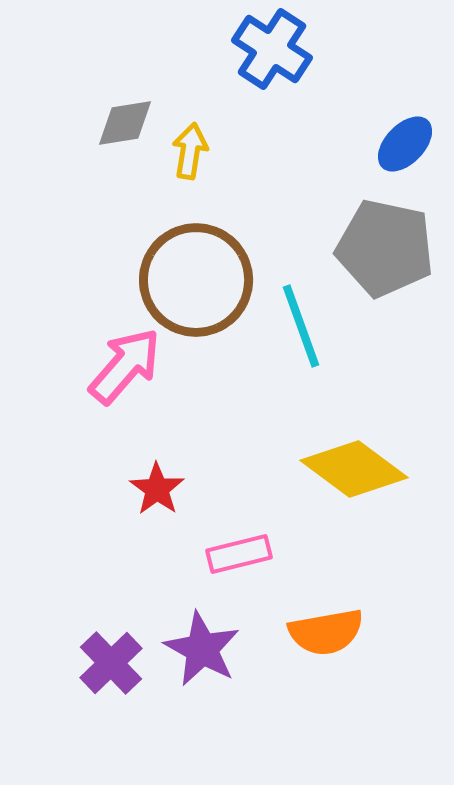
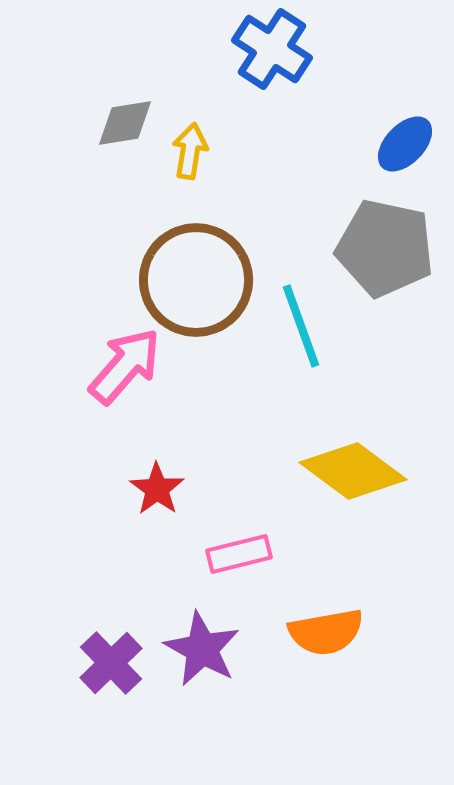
yellow diamond: moved 1 px left, 2 px down
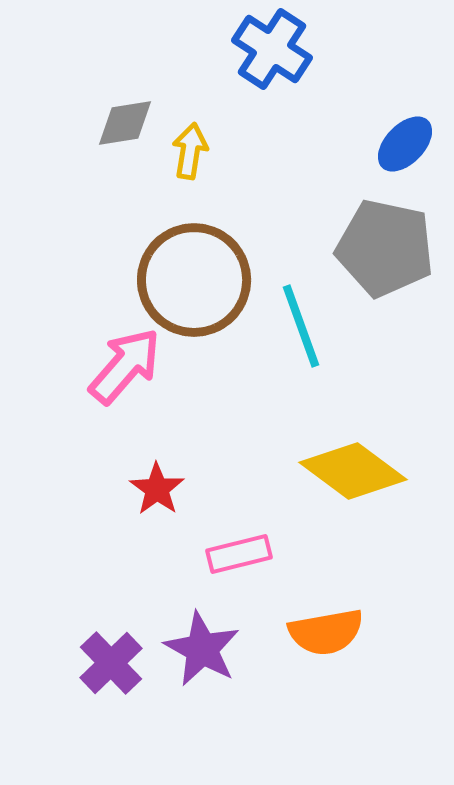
brown circle: moved 2 px left
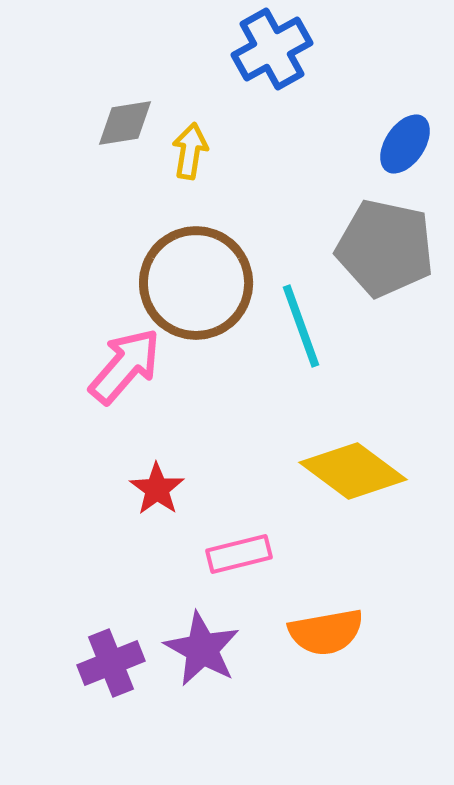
blue cross: rotated 28 degrees clockwise
blue ellipse: rotated 10 degrees counterclockwise
brown circle: moved 2 px right, 3 px down
purple cross: rotated 22 degrees clockwise
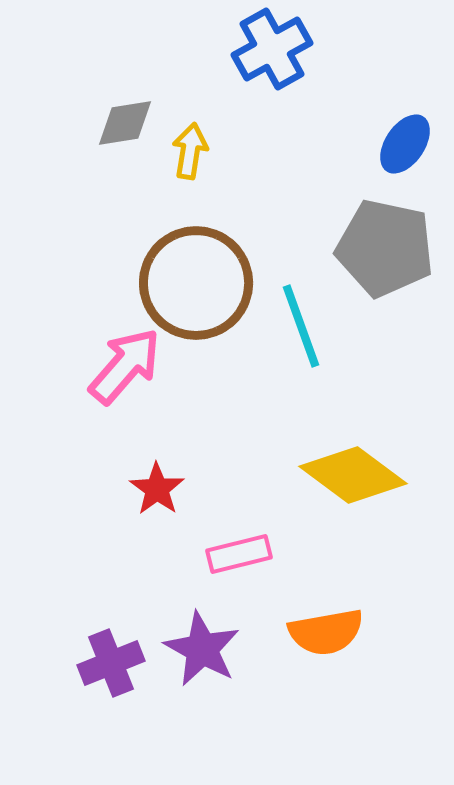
yellow diamond: moved 4 px down
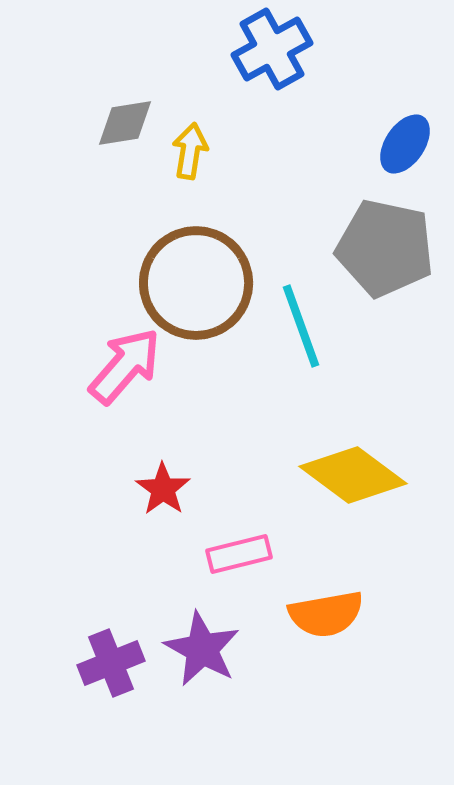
red star: moved 6 px right
orange semicircle: moved 18 px up
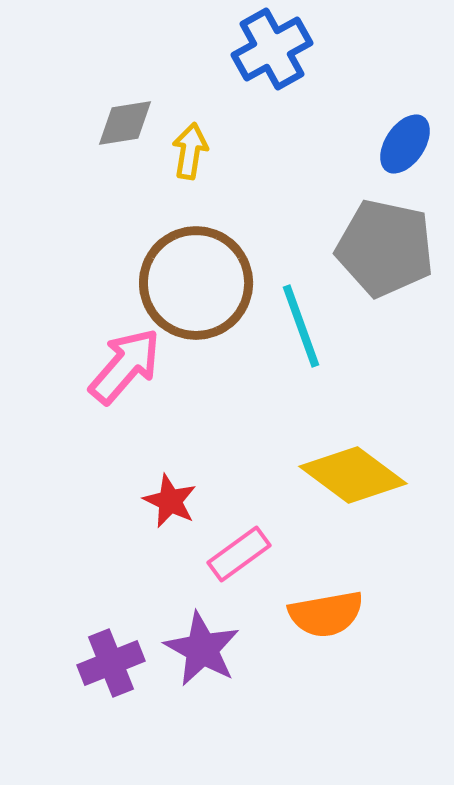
red star: moved 7 px right, 12 px down; rotated 10 degrees counterclockwise
pink rectangle: rotated 22 degrees counterclockwise
